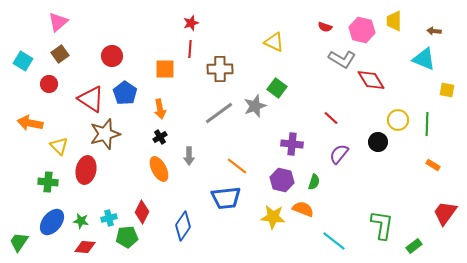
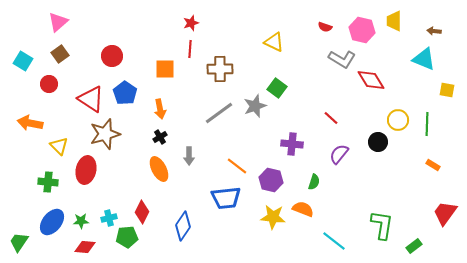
purple hexagon at (282, 180): moved 11 px left
green star at (81, 221): rotated 14 degrees counterclockwise
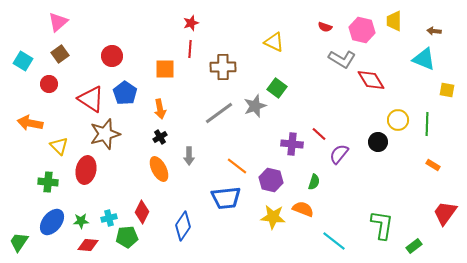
brown cross at (220, 69): moved 3 px right, 2 px up
red line at (331, 118): moved 12 px left, 16 px down
red diamond at (85, 247): moved 3 px right, 2 px up
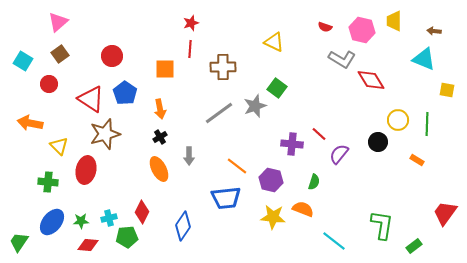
orange rectangle at (433, 165): moved 16 px left, 5 px up
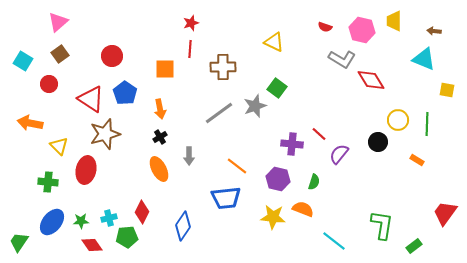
purple hexagon at (271, 180): moved 7 px right, 1 px up
red diamond at (88, 245): moved 4 px right; rotated 50 degrees clockwise
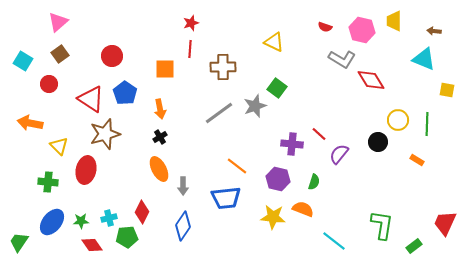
gray arrow at (189, 156): moved 6 px left, 30 px down
red trapezoid at (445, 213): moved 10 px down; rotated 12 degrees counterclockwise
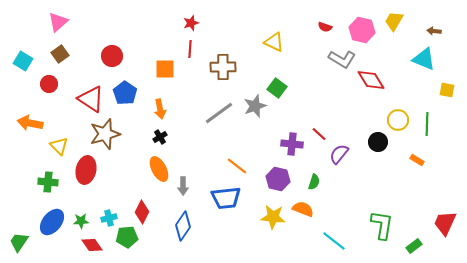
yellow trapezoid at (394, 21): rotated 30 degrees clockwise
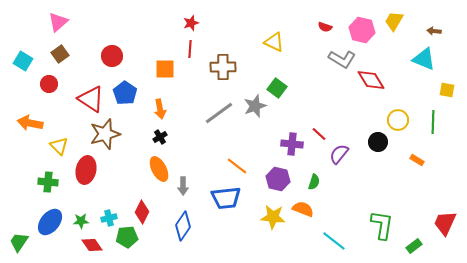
green line at (427, 124): moved 6 px right, 2 px up
blue ellipse at (52, 222): moved 2 px left
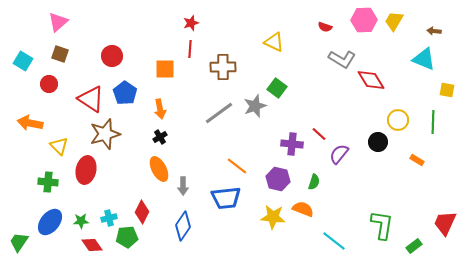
pink hexagon at (362, 30): moved 2 px right, 10 px up; rotated 15 degrees counterclockwise
brown square at (60, 54): rotated 36 degrees counterclockwise
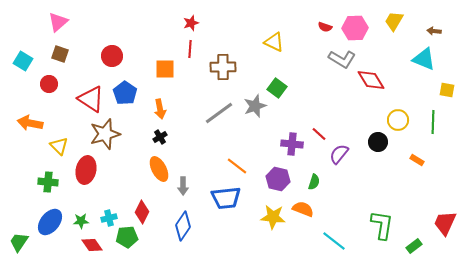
pink hexagon at (364, 20): moved 9 px left, 8 px down
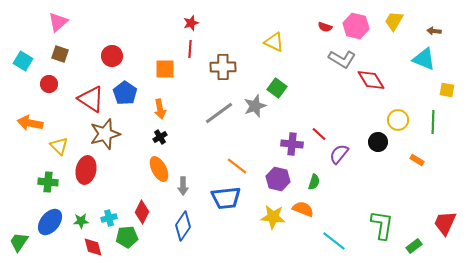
pink hexagon at (355, 28): moved 1 px right, 2 px up; rotated 15 degrees clockwise
red diamond at (92, 245): moved 1 px right, 2 px down; rotated 20 degrees clockwise
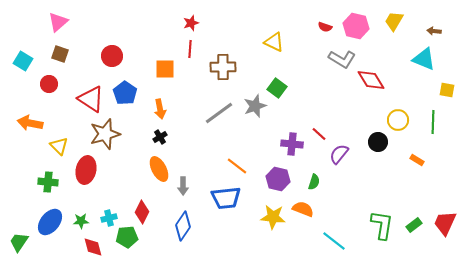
green rectangle at (414, 246): moved 21 px up
